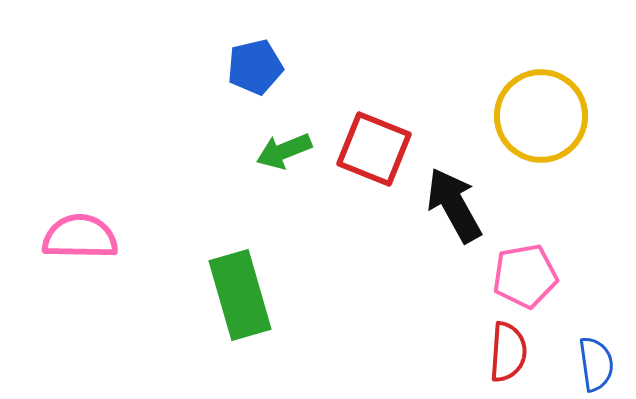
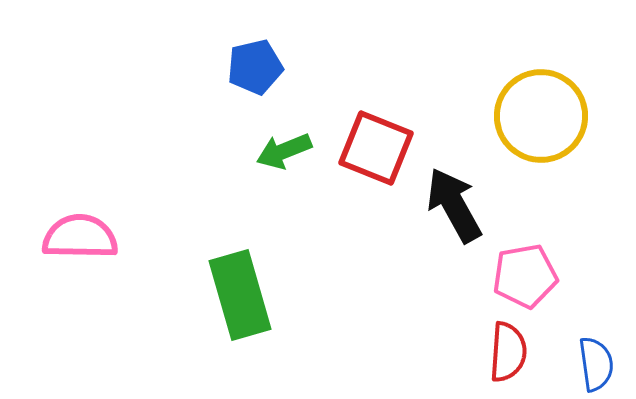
red square: moved 2 px right, 1 px up
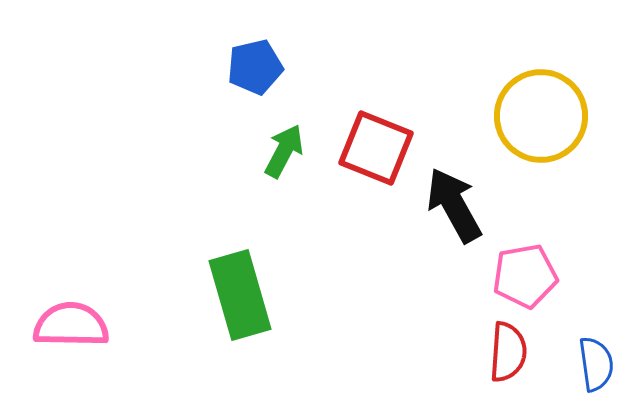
green arrow: rotated 140 degrees clockwise
pink semicircle: moved 9 px left, 88 px down
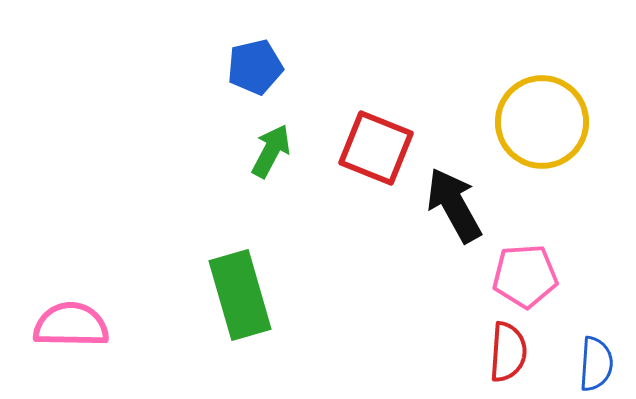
yellow circle: moved 1 px right, 6 px down
green arrow: moved 13 px left
pink pentagon: rotated 6 degrees clockwise
blue semicircle: rotated 12 degrees clockwise
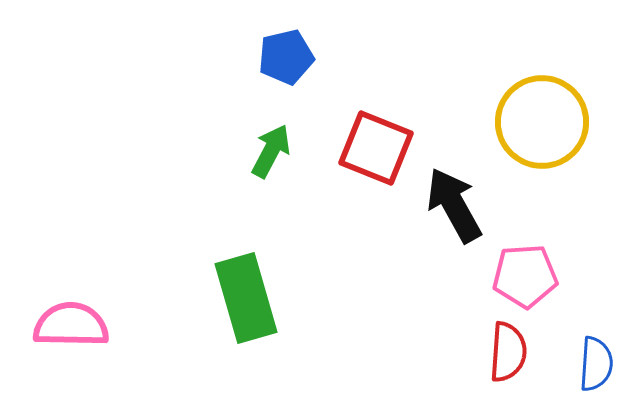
blue pentagon: moved 31 px right, 10 px up
green rectangle: moved 6 px right, 3 px down
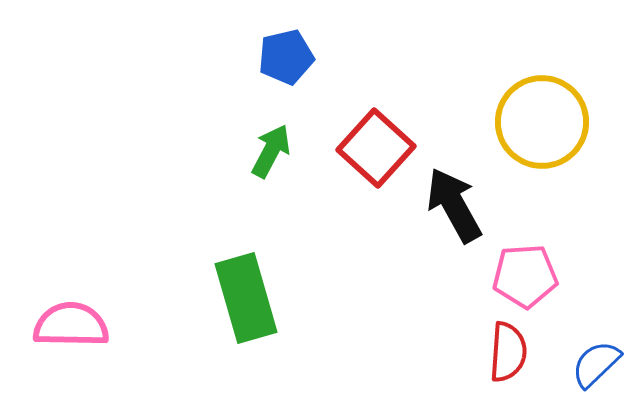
red square: rotated 20 degrees clockwise
blue semicircle: rotated 138 degrees counterclockwise
